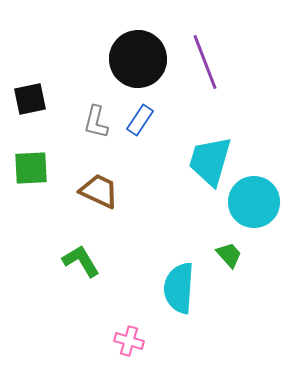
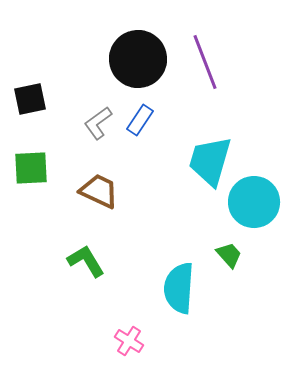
gray L-shape: moved 2 px right, 1 px down; rotated 40 degrees clockwise
green L-shape: moved 5 px right
pink cross: rotated 16 degrees clockwise
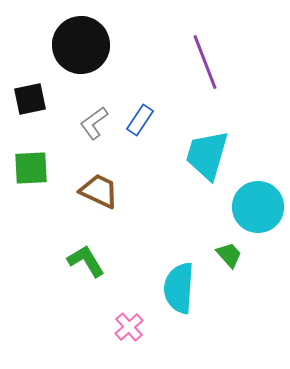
black circle: moved 57 px left, 14 px up
gray L-shape: moved 4 px left
cyan trapezoid: moved 3 px left, 6 px up
cyan circle: moved 4 px right, 5 px down
pink cross: moved 14 px up; rotated 16 degrees clockwise
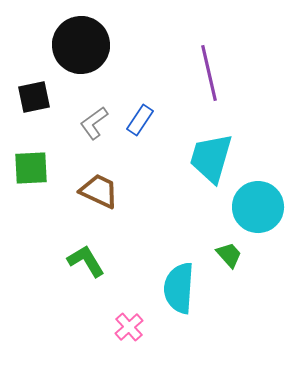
purple line: moved 4 px right, 11 px down; rotated 8 degrees clockwise
black square: moved 4 px right, 2 px up
cyan trapezoid: moved 4 px right, 3 px down
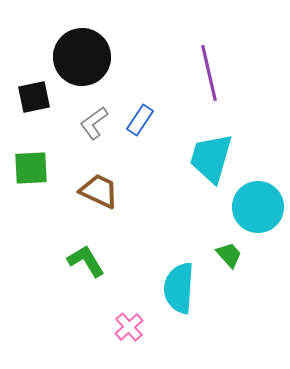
black circle: moved 1 px right, 12 px down
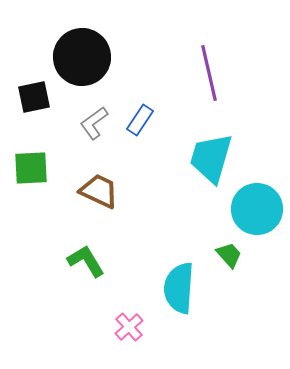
cyan circle: moved 1 px left, 2 px down
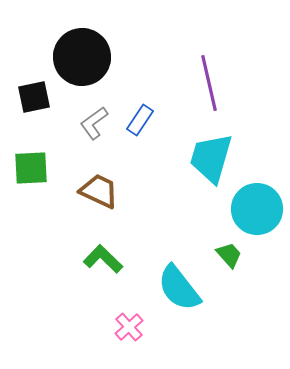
purple line: moved 10 px down
green L-shape: moved 17 px right, 2 px up; rotated 15 degrees counterclockwise
cyan semicircle: rotated 42 degrees counterclockwise
